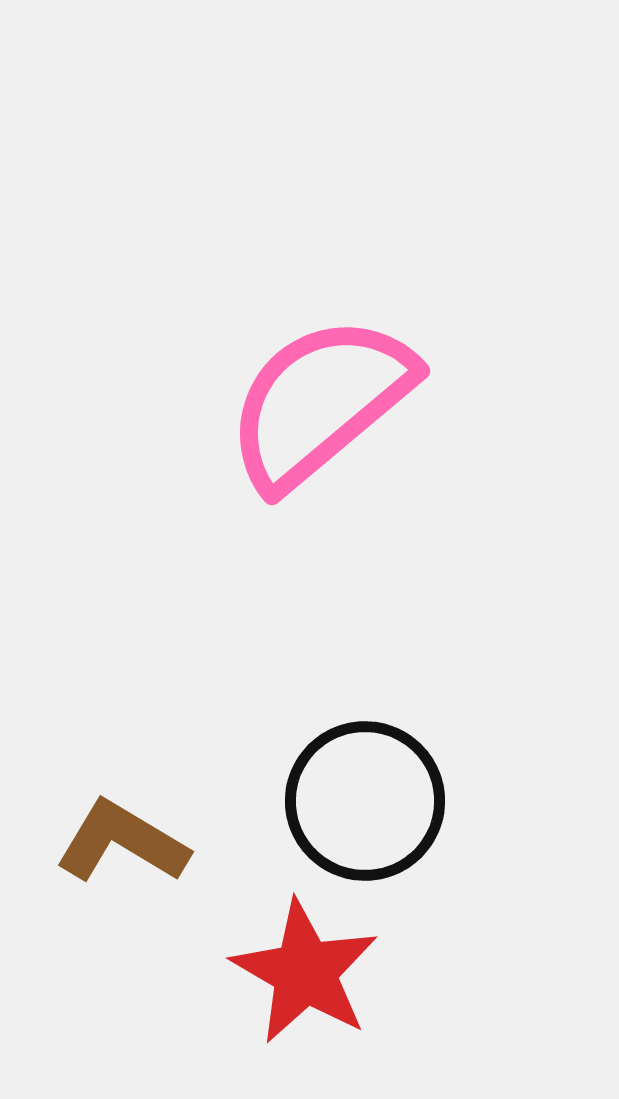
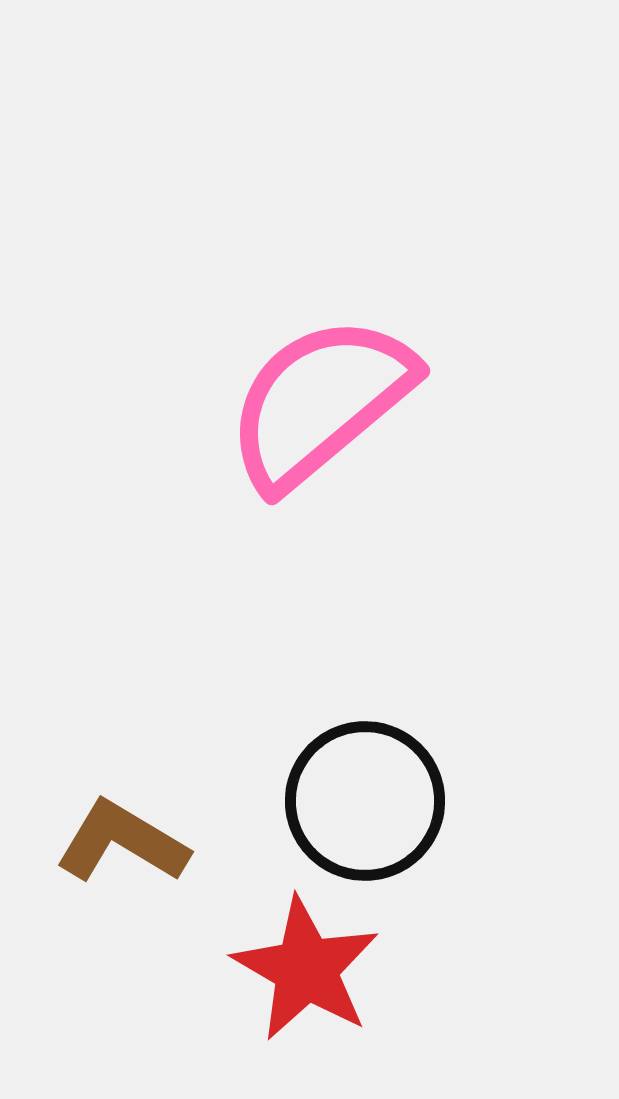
red star: moved 1 px right, 3 px up
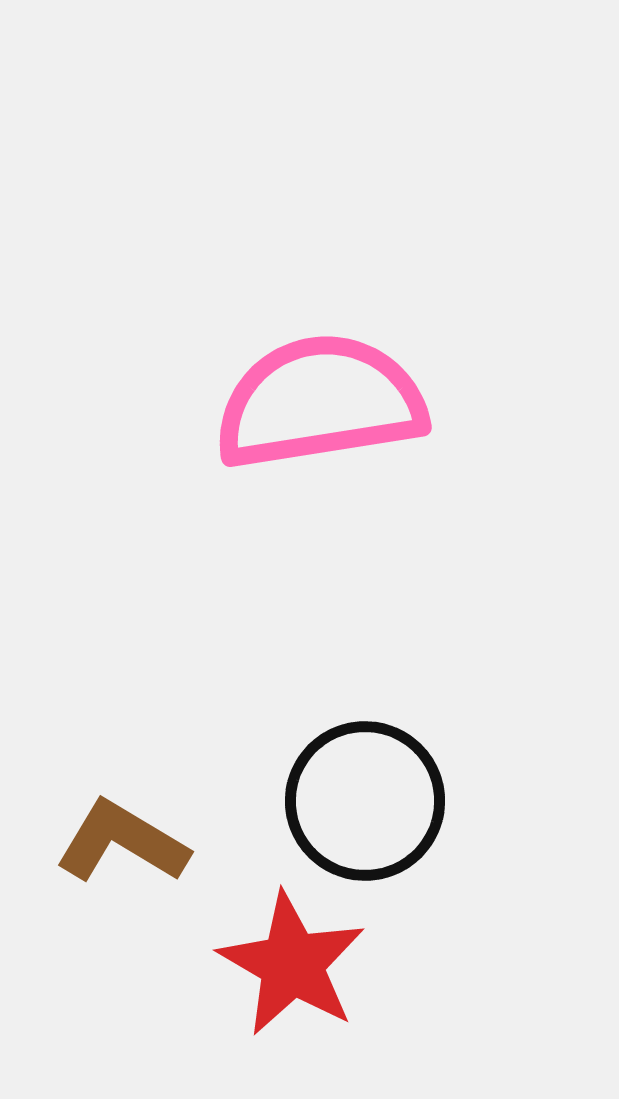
pink semicircle: rotated 31 degrees clockwise
red star: moved 14 px left, 5 px up
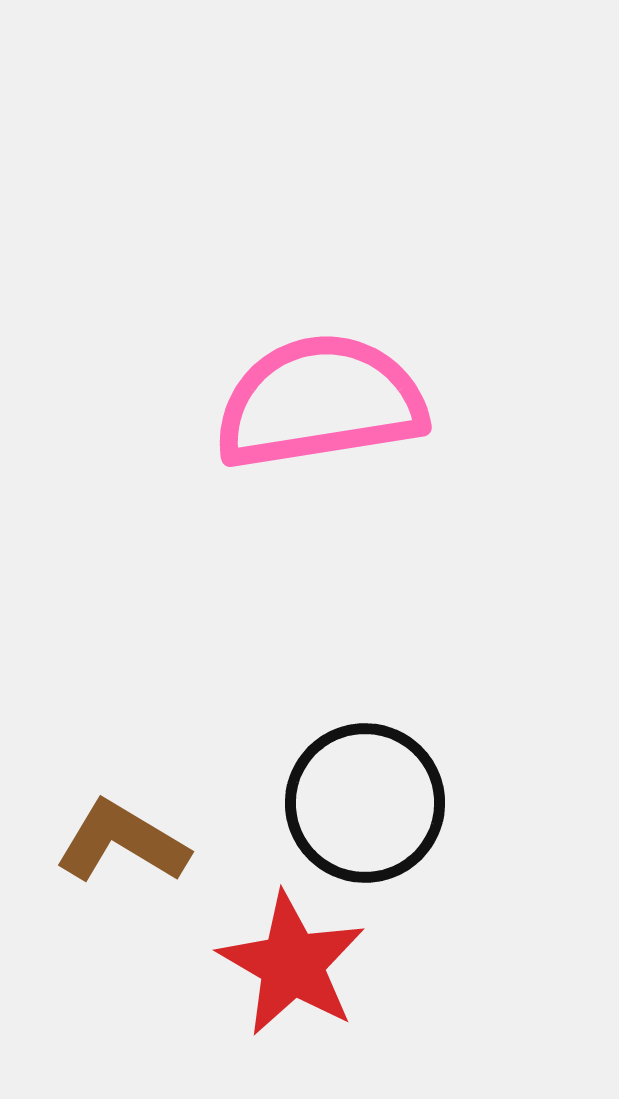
black circle: moved 2 px down
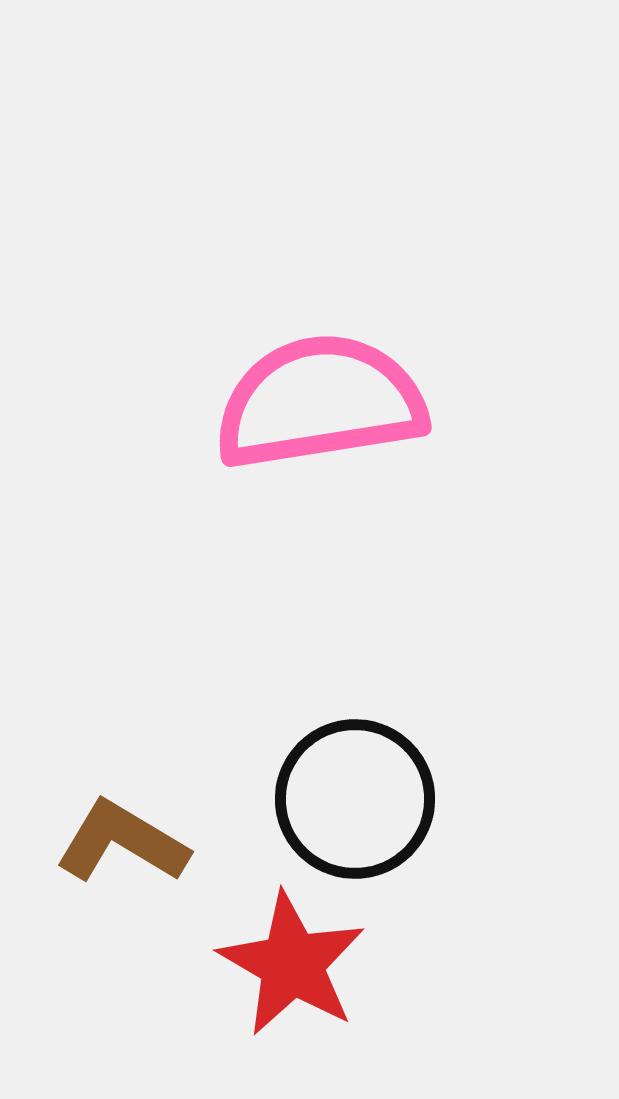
black circle: moved 10 px left, 4 px up
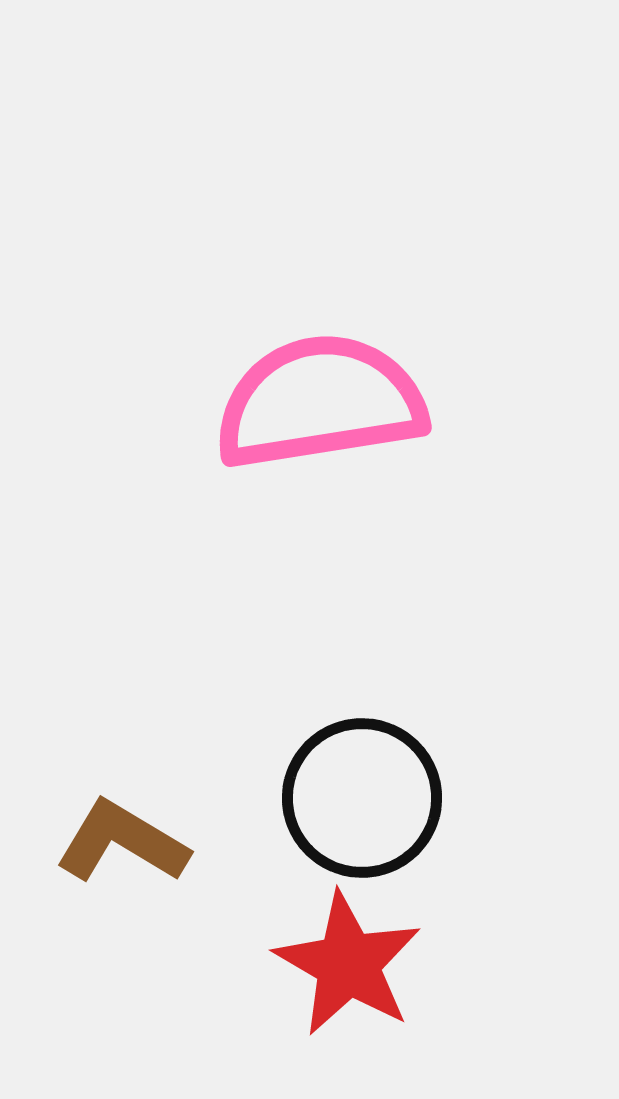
black circle: moved 7 px right, 1 px up
red star: moved 56 px right
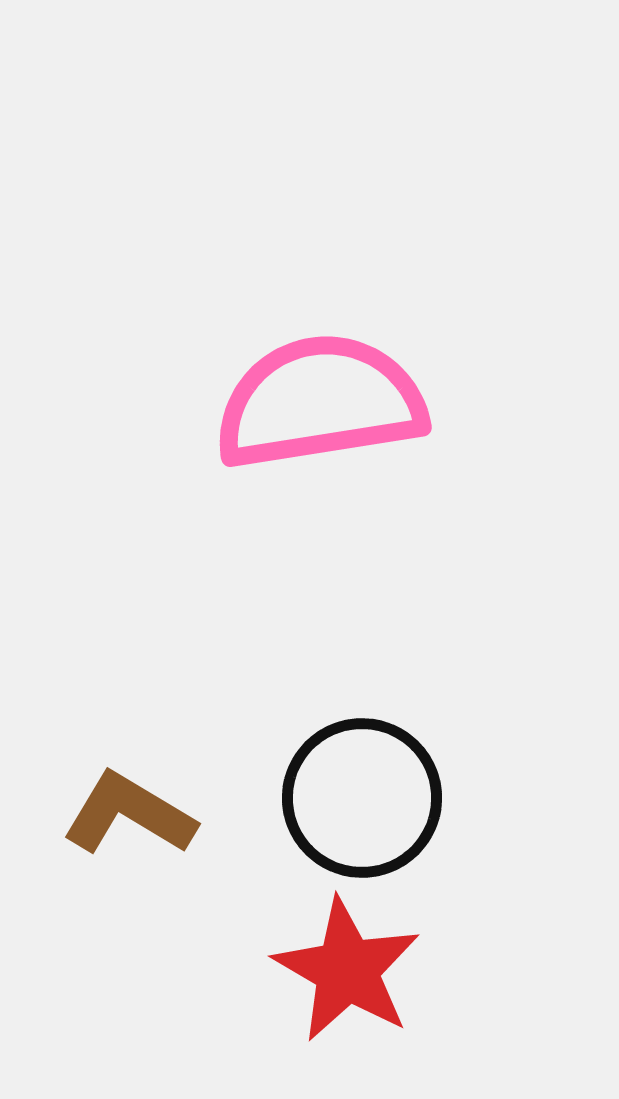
brown L-shape: moved 7 px right, 28 px up
red star: moved 1 px left, 6 px down
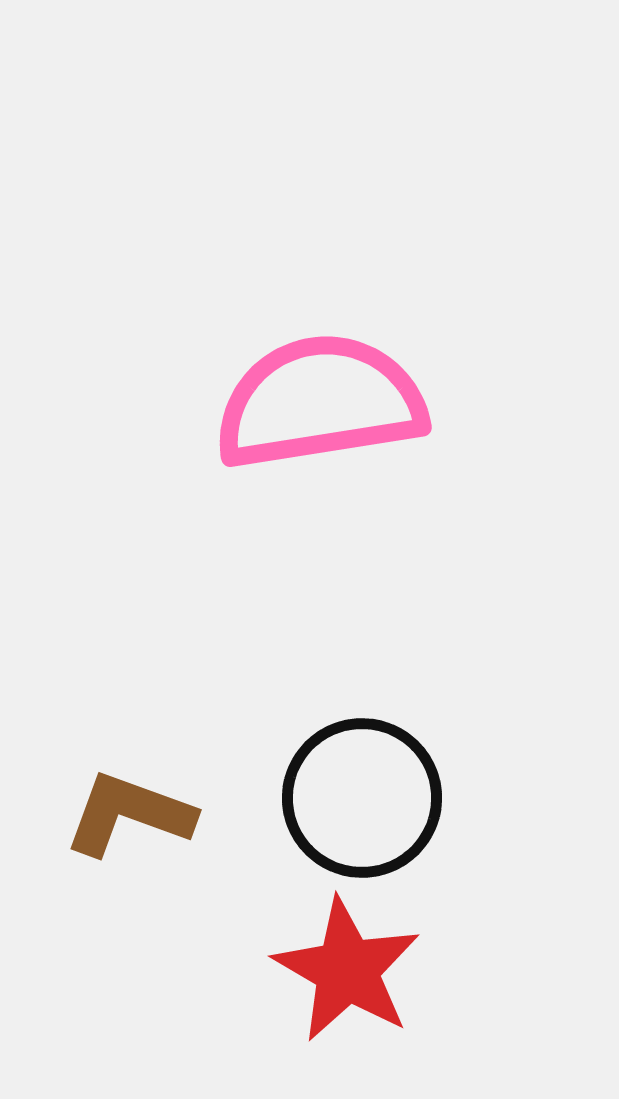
brown L-shape: rotated 11 degrees counterclockwise
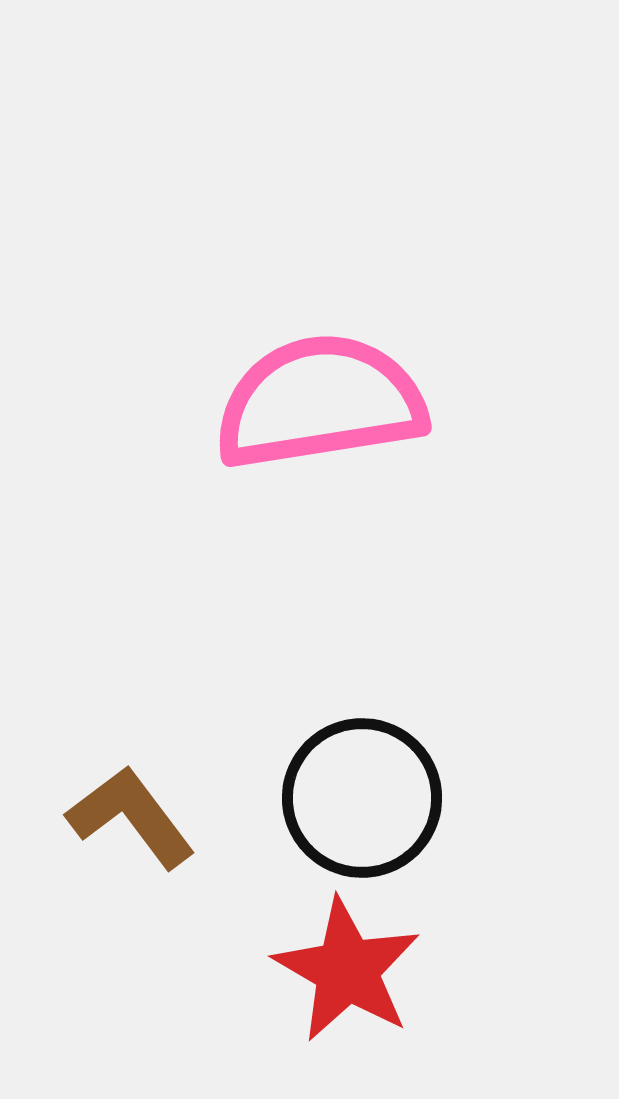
brown L-shape: moved 2 px right, 3 px down; rotated 33 degrees clockwise
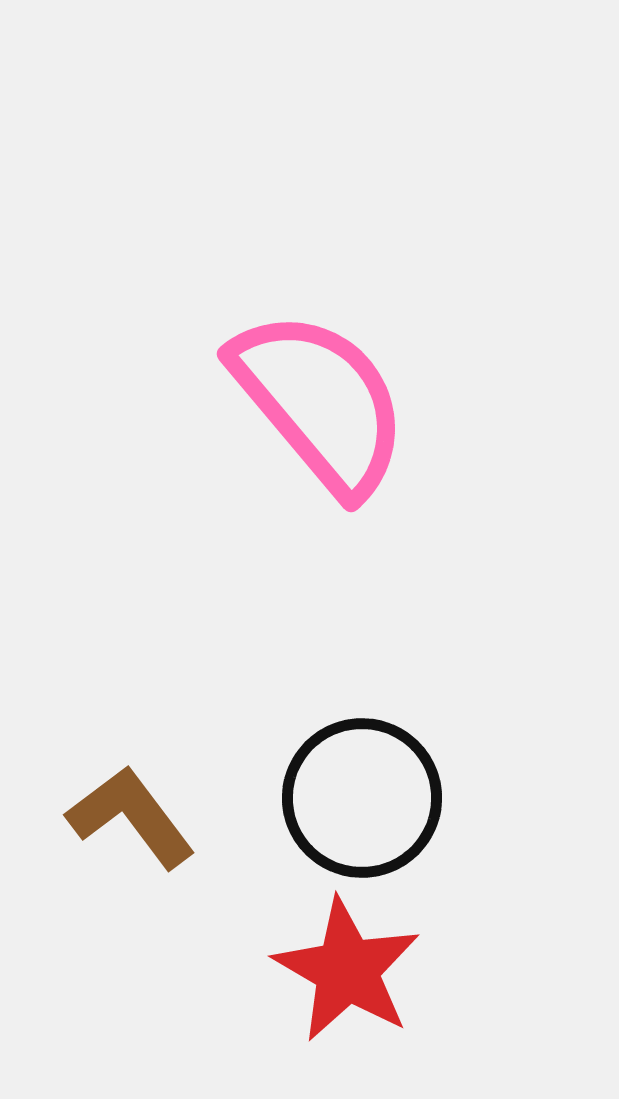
pink semicircle: rotated 59 degrees clockwise
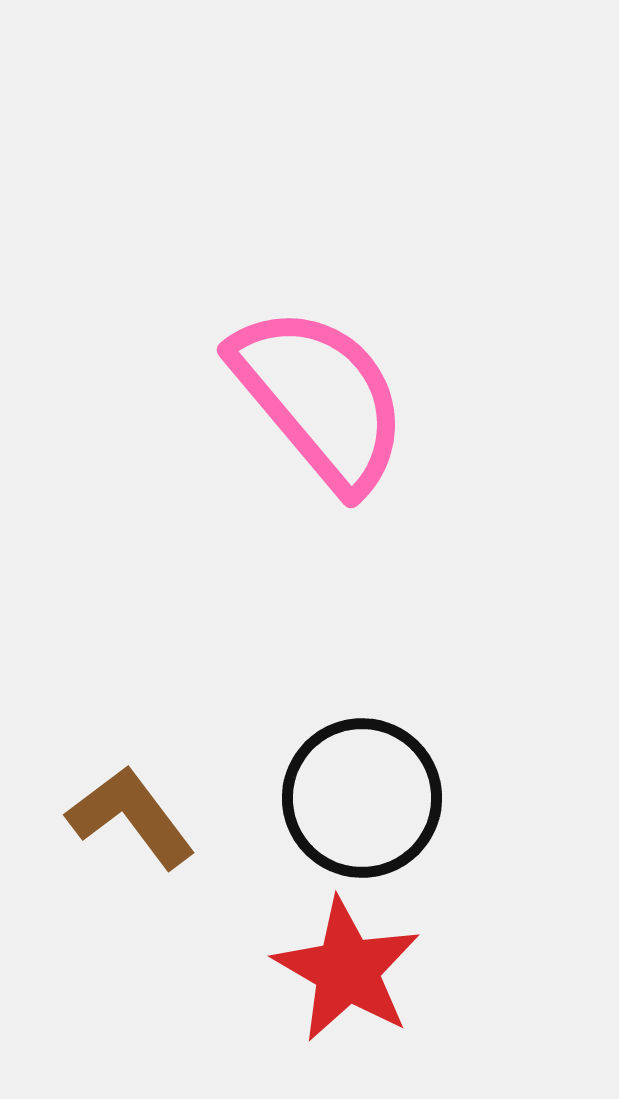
pink semicircle: moved 4 px up
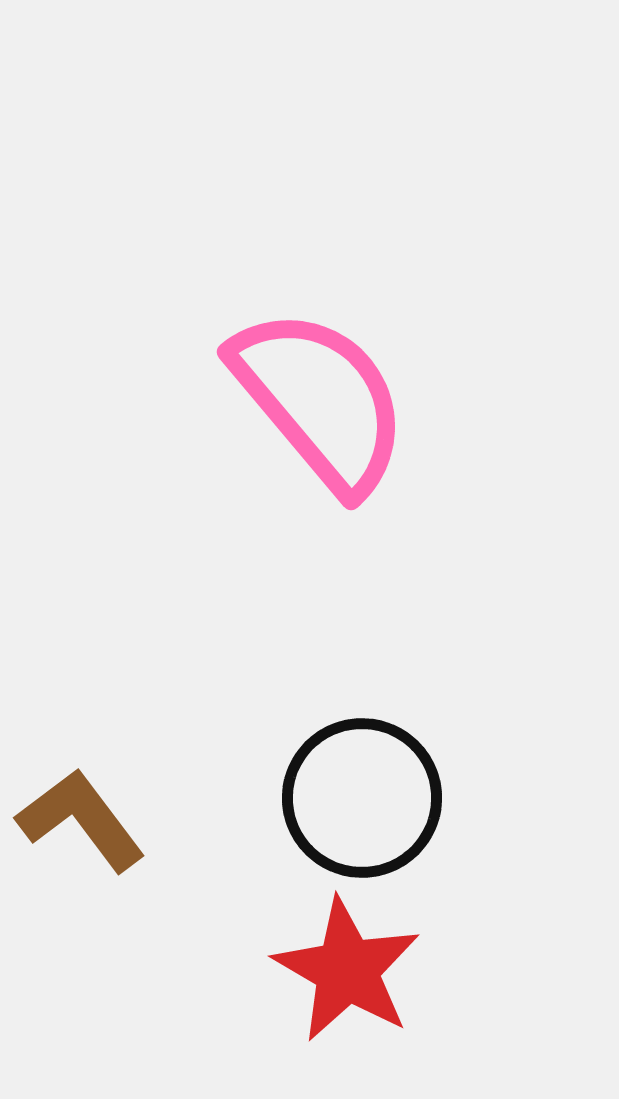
pink semicircle: moved 2 px down
brown L-shape: moved 50 px left, 3 px down
